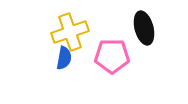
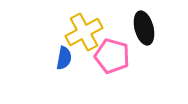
yellow cross: moved 14 px right; rotated 9 degrees counterclockwise
pink pentagon: rotated 16 degrees clockwise
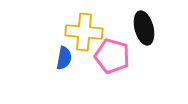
yellow cross: rotated 33 degrees clockwise
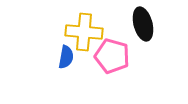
black ellipse: moved 1 px left, 4 px up
blue semicircle: moved 2 px right, 1 px up
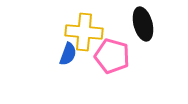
blue semicircle: moved 2 px right, 3 px up; rotated 10 degrees clockwise
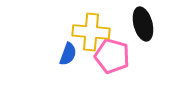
yellow cross: moved 7 px right
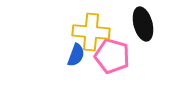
blue semicircle: moved 8 px right, 1 px down
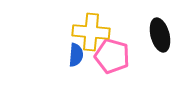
black ellipse: moved 17 px right, 11 px down
blue semicircle: rotated 15 degrees counterclockwise
